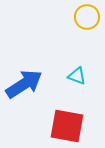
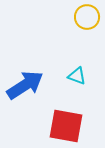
blue arrow: moved 1 px right, 1 px down
red square: moved 1 px left
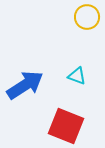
red square: rotated 12 degrees clockwise
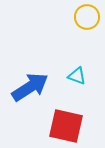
blue arrow: moved 5 px right, 2 px down
red square: rotated 9 degrees counterclockwise
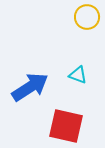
cyan triangle: moved 1 px right, 1 px up
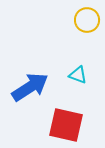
yellow circle: moved 3 px down
red square: moved 1 px up
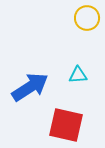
yellow circle: moved 2 px up
cyan triangle: rotated 24 degrees counterclockwise
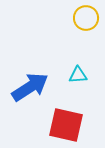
yellow circle: moved 1 px left
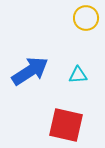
blue arrow: moved 16 px up
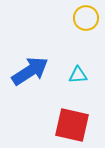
red square: moved 6 px right
